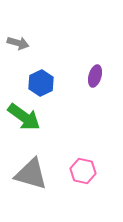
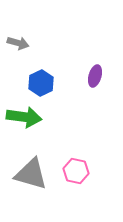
green arrow: rotated 28 degrees counterclockwise
pink hexagon: moved 7 px left
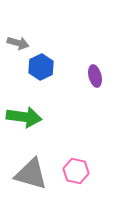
purple ellipse: rotated 30 degrees counterclockwise
blue hexagon: moved 16 px up
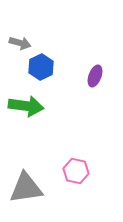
gray arrow: moved 2 px right
purple ellipse: rotated 35 degrees clockwise
green arrow: moved 2 px right, 11 px up
gray triangle: moved 5 px left, 14 px down; rotated 24 degrees counterclockwise
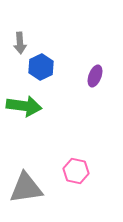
gray arrow: rotated 70 degrees clockwise
green arrow: moved 2 px left
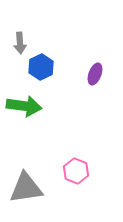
purple ellipse: moved 2 px up
pink hexagon: rotated 10 degrees clockwise
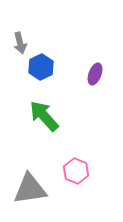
gray arrow: rotated 10 degrees counterclockwise
green arrow: moved 20 px right, 10 px down; rotated 140 degrees counterclockwise
gray triangle: moved 4 px right, 1 px down
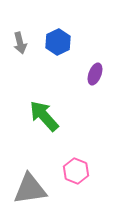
blue hexagon: moved 17 px right, 25 px up
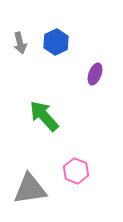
blue hexagon: moved 2 px left
